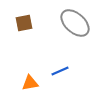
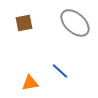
blue line: rotated 66 degrees clockwise
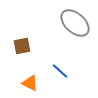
brown square: moved 2 px left, 23 px down
orange triangle: rotated 36 degrees clockwise
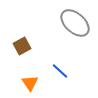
brown square: rotated 18 degrees counterclockwise
orange triangle: rotated 30 degrees clockwise
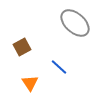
brown square: moved 1 px down
blue line: moved 1 px left, 4 px up
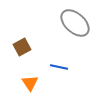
blue line: rotated 30 degrees counterclockwise
